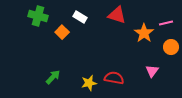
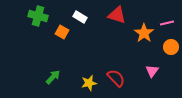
pink line: moved 1 px right
orange square: rotated 16 degrees counterclockwise
red semicircle: moved 2 px right; rotated 36 degrees clockwise
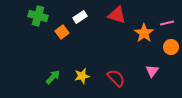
white rectangle: rotated 64 degrees counterclockwise
orange square: rotated 24 degrees clockwise
yellow star: moved 7 px left, 7 px up
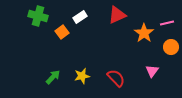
red triangle: rotated 42 degrees counterclockwise
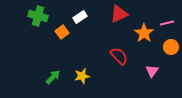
red triangle: moved 2 px right, 1 px up
red semicircle: moved 3 px right, 22 px up
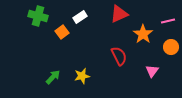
pink line: moved 1 px right, 2 px up
orange star: moved 1 px left, 1 px down
red semicircle: rotated 18 degrees clockwise
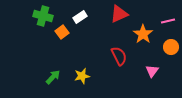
green cross: moved 5 px right
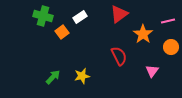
red triangle: rotated 12 degrees counterclockwise
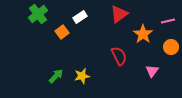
green cross: moved 5 px left, 2 px up; rotated 36 degrees clockwise
green arrow: moved 3 px right, 1 px up
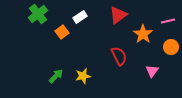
red triangle: moved 1 px left, 1 px down
yellow star: moved 1 px right
